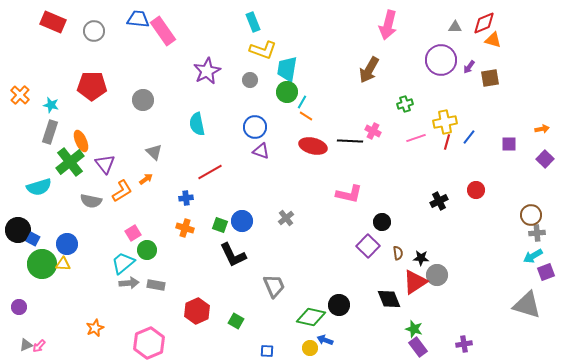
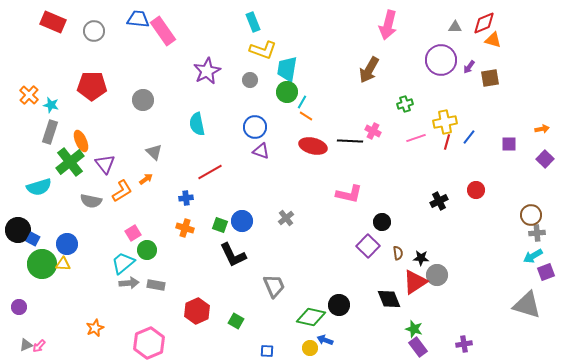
orange cross at (20, 95): moved 9 px right
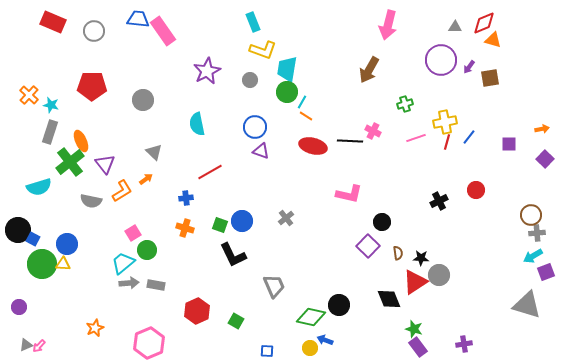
gray circle at (437, 275): moved 2 px right
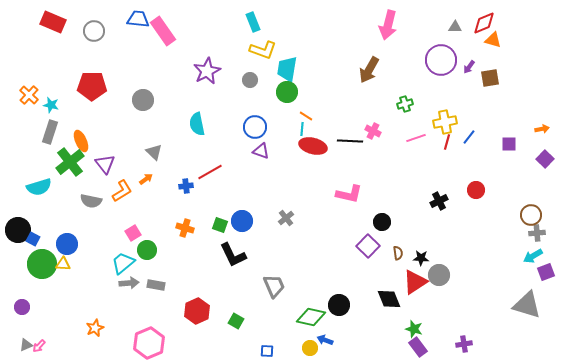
cyan line at (302, 102): moved 27 px down; rotated 24 degrees counterclockwise
blue cross at (186, 198): moved 12 px up
purple circle at (19, 307): moved 3 px right
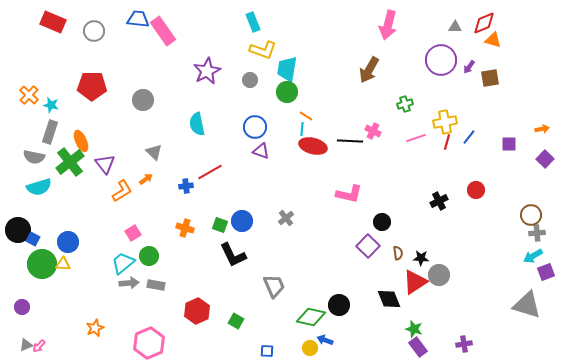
gray semicircle at (91, 201): moved 57 px left, 44 px up
blue circle at (67, 244): moved 1 px right, 2 px up
green circle at (147, 250): moved 2 px right, 6 px down
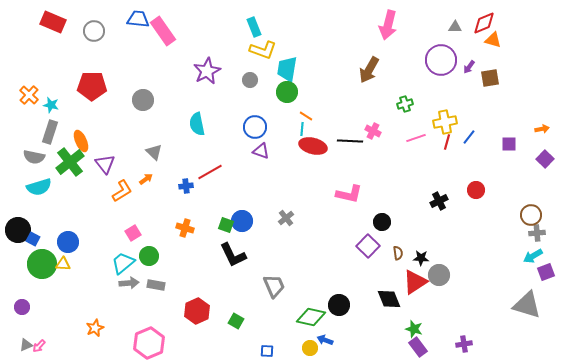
cyan rectangle at (253, 22): moved 1 px right, 5 px down
green square at (220, 225): moved 6 px right
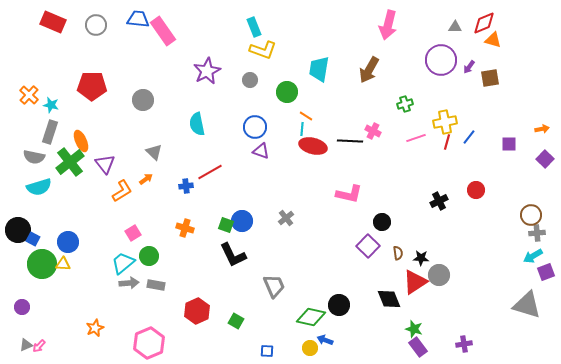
gray circle at (94, 31): moved 2 px right, 6 px up
cyan trapezoid at (287, 69): moved 32 px right
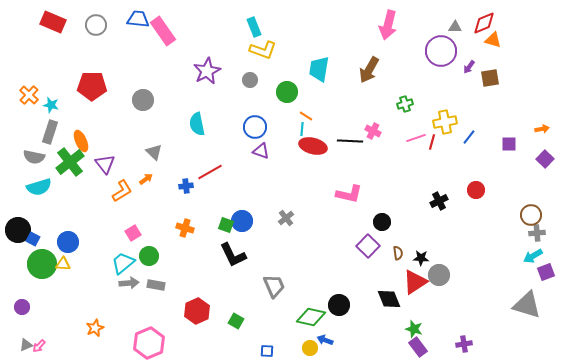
purple circle at (441, 60): moved 9 px up
red line at (447, 142): moved 15 px left
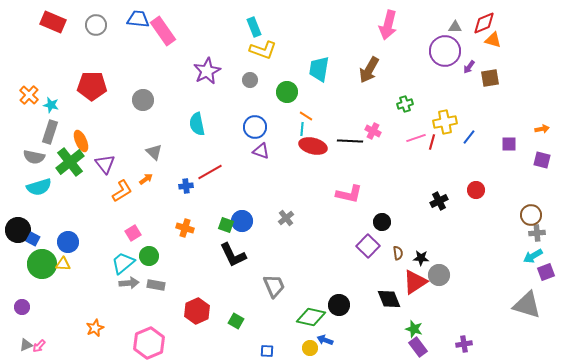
purple circle at (441, 51): moved 4 px right
purple square at (545, 159): moved 3 px left, 1 px down; rotated 30 degrees counterclockwise
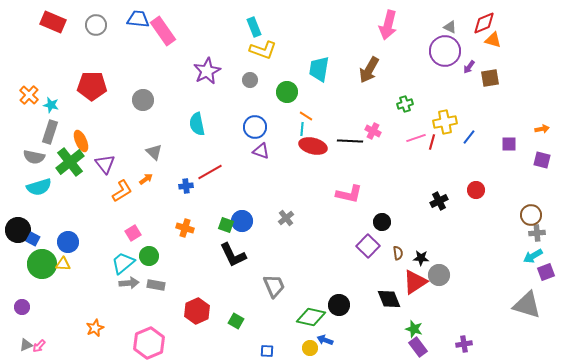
gray triangle at (455, 27): moved 5 px left; rotated 24 degrees clockwise
